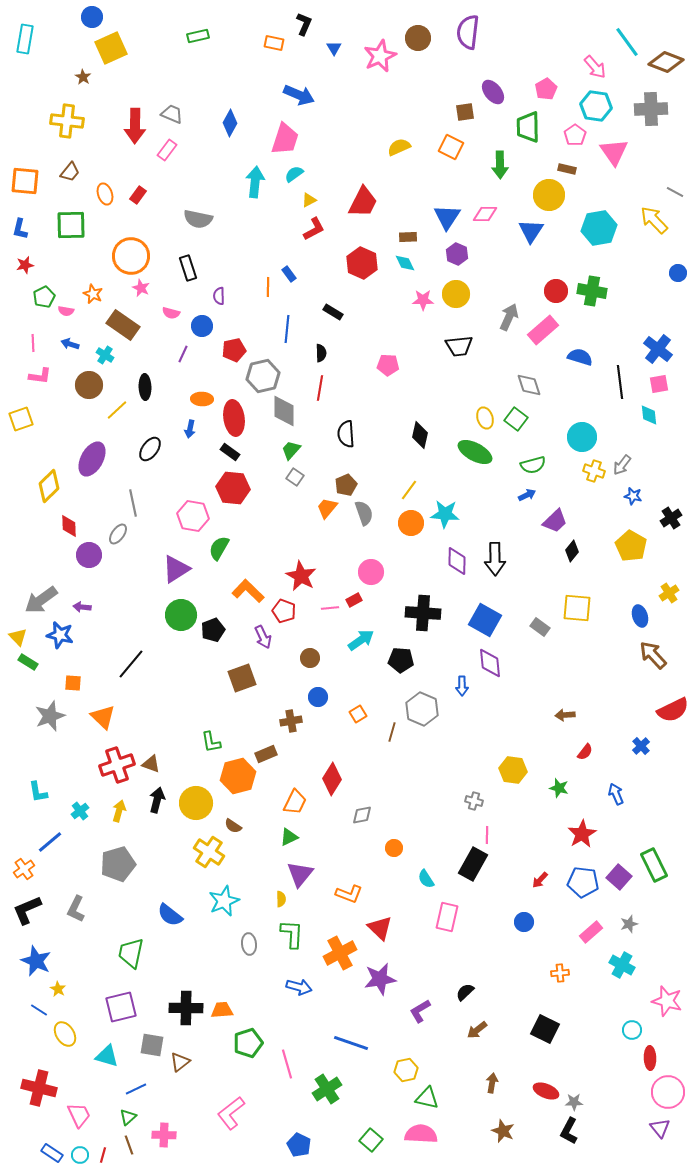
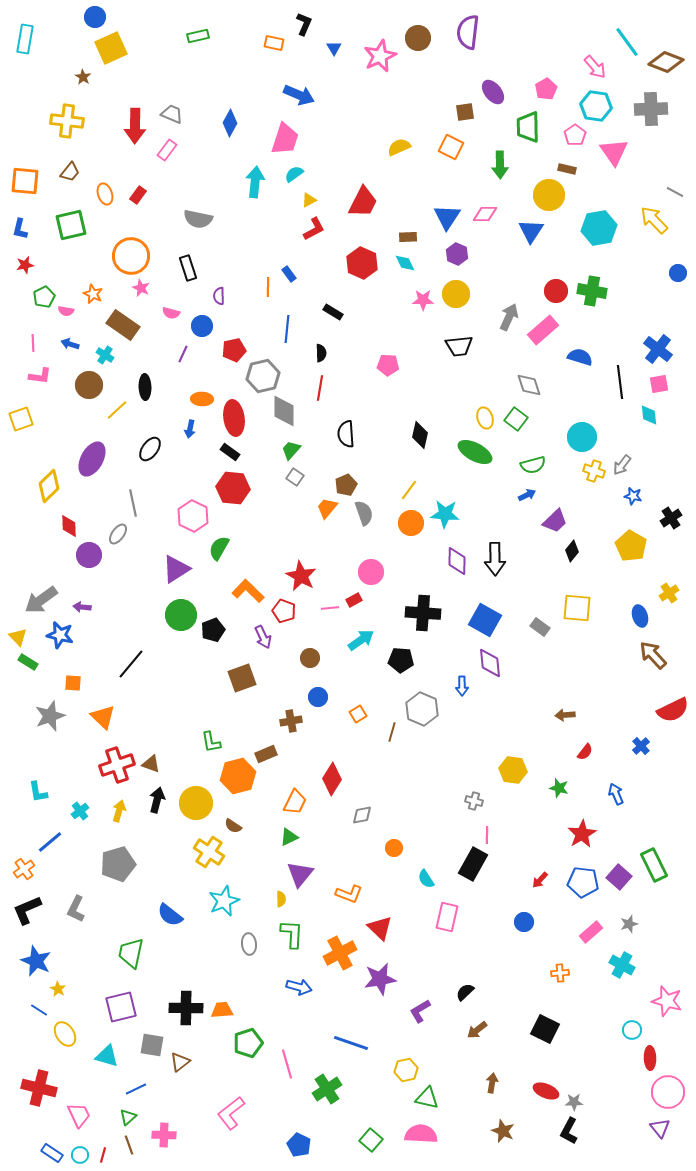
blue circle at (92, 17): moved 3 px right
green square at (71, 225): rotated 12 degrees counterclockwise
pink hexagon at (193, 516): rotated 16 degrees clockwise
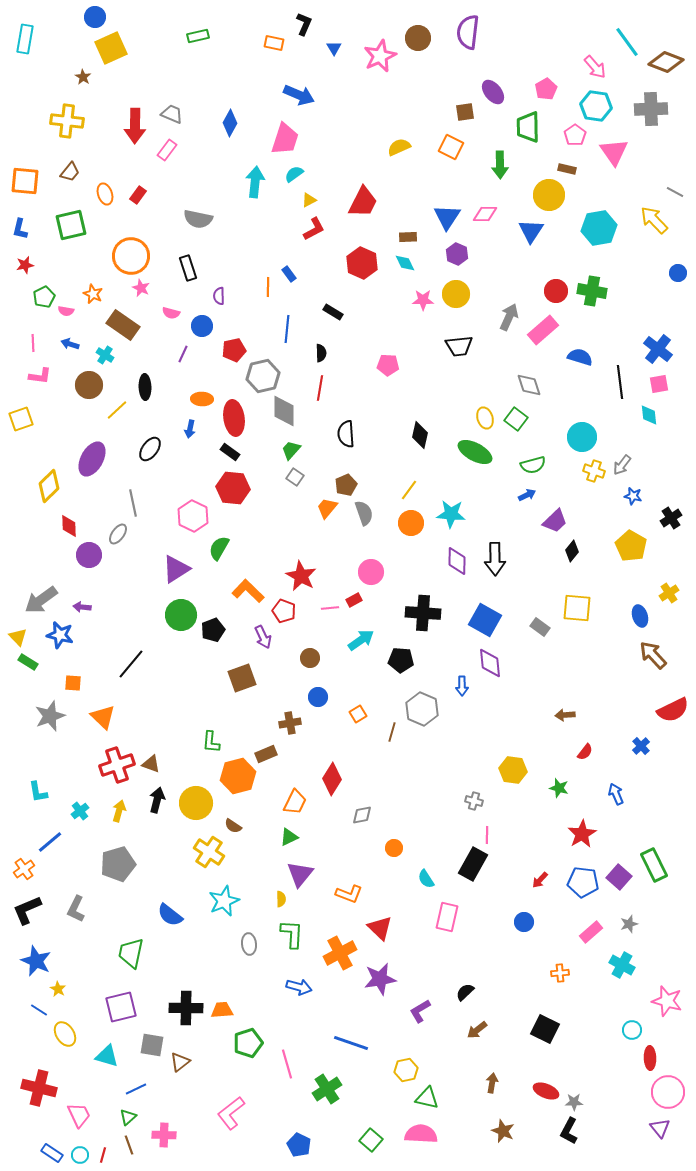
cyan star at (445, 514): moved 6 px right
brown cross at (291, 721): moved 1 px left, 2 px down
green L-shape at (211, 742): rotated 15 degrees clockwise
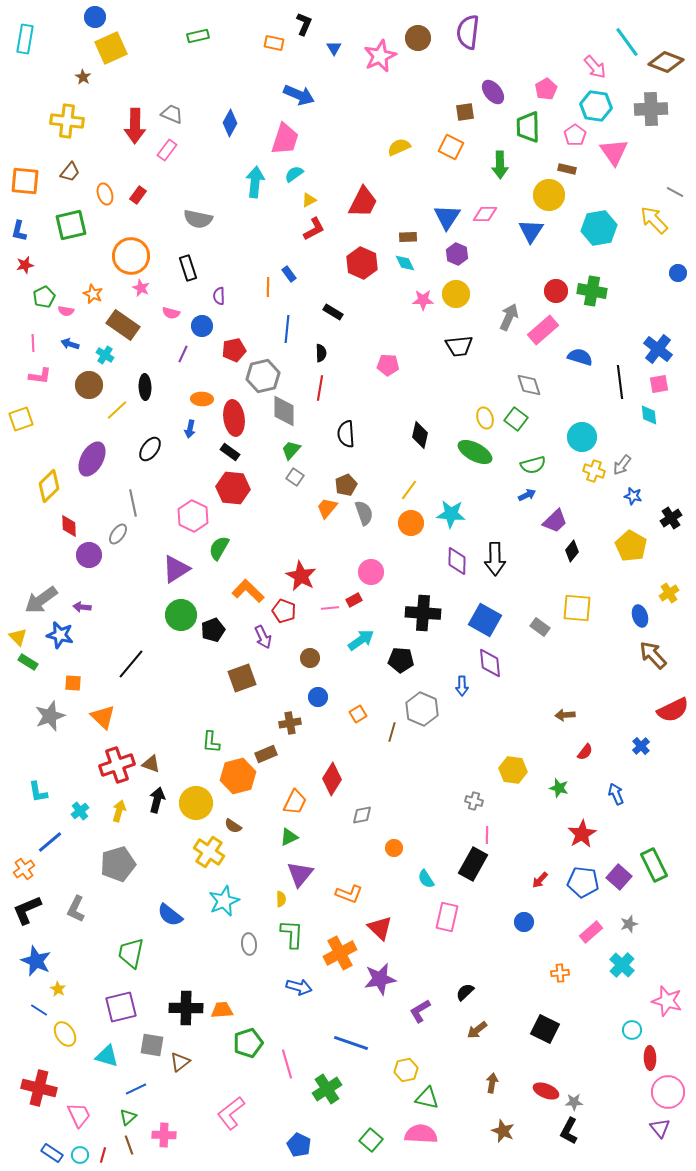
blue L-shape at (20, 229): moved 1 px left, 2 px down
cyan cross at (622, 965): rotated 15 degrees clockwise
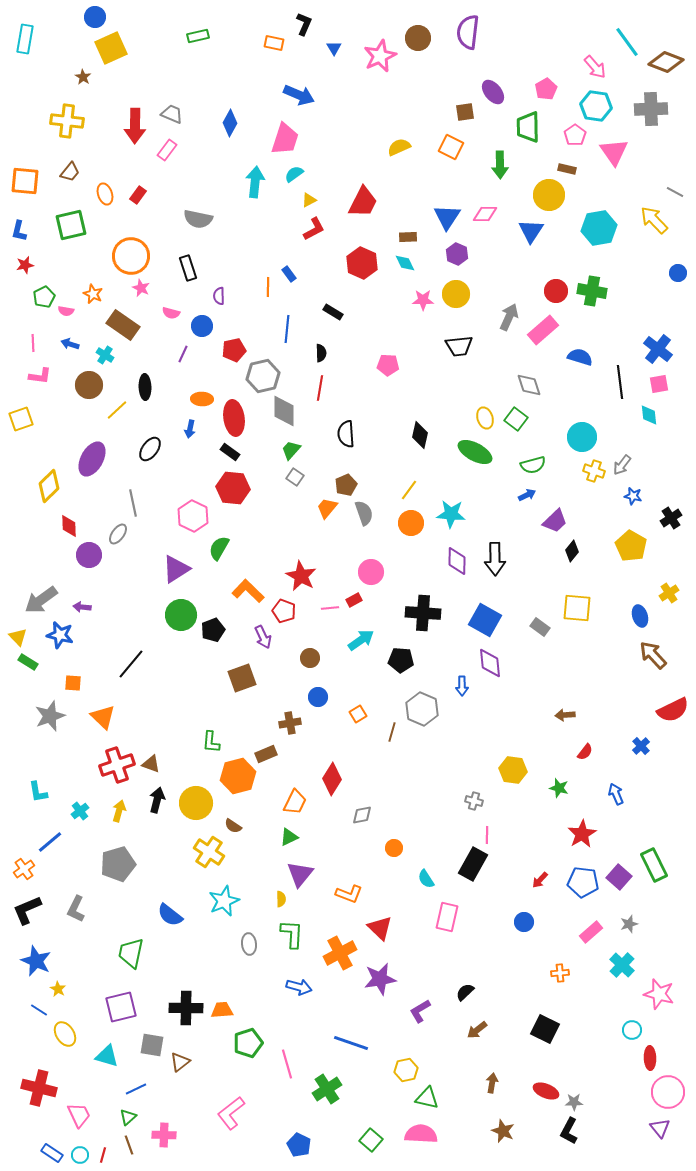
pink star at (667, 1001): moved 8 px left, 7 px up
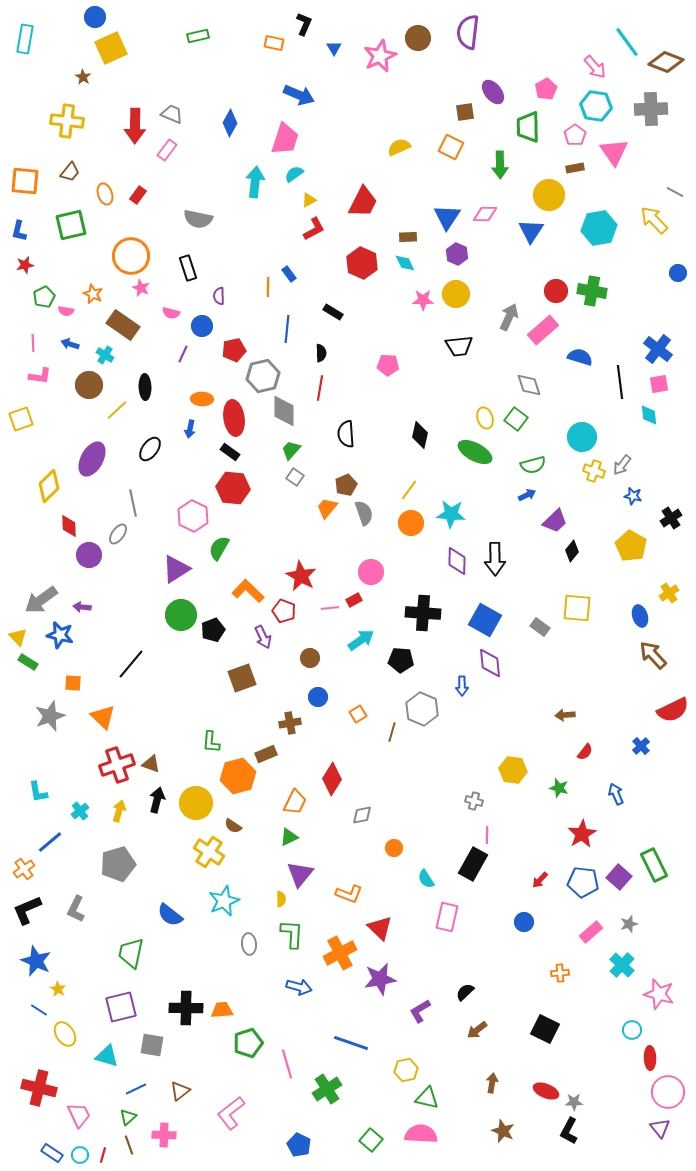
brown rectangle at (567, 169): moved 8 px right, 1 px up; rotated 24 degrees counterclockwise
brown triangle at (180, 1062): moved 29 px down
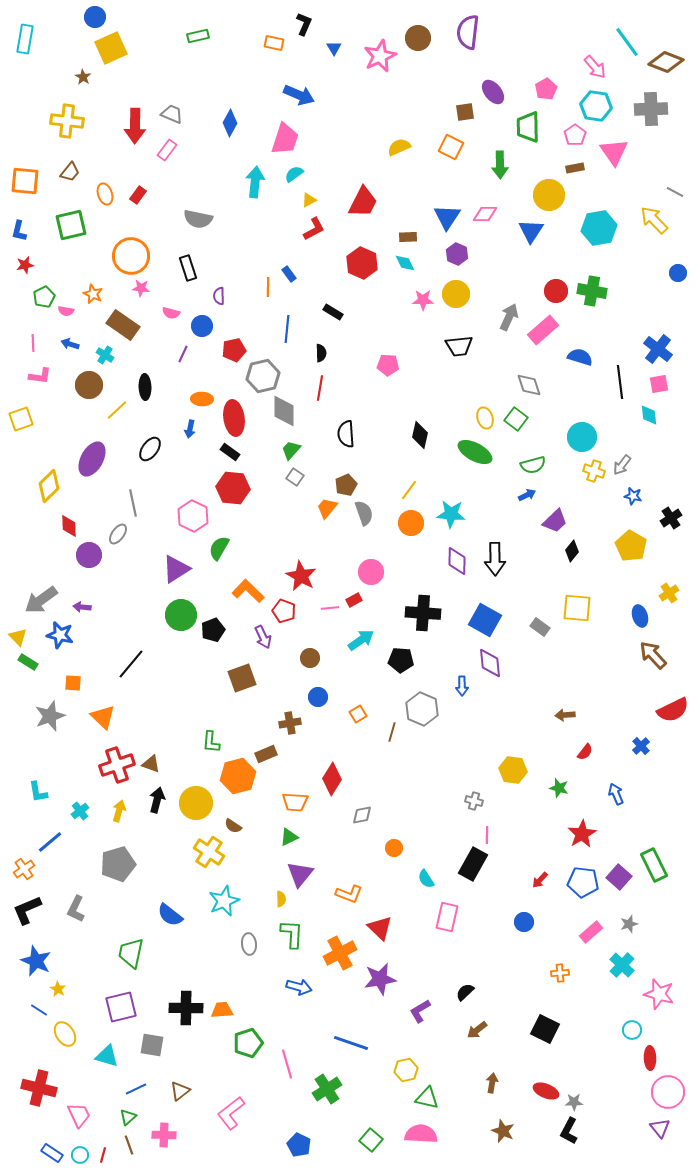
pink star at (141, 288): rotated 18 degrees counterclockwise
orange trapezoid at (295, 802): rotated 68 degrees clockwise
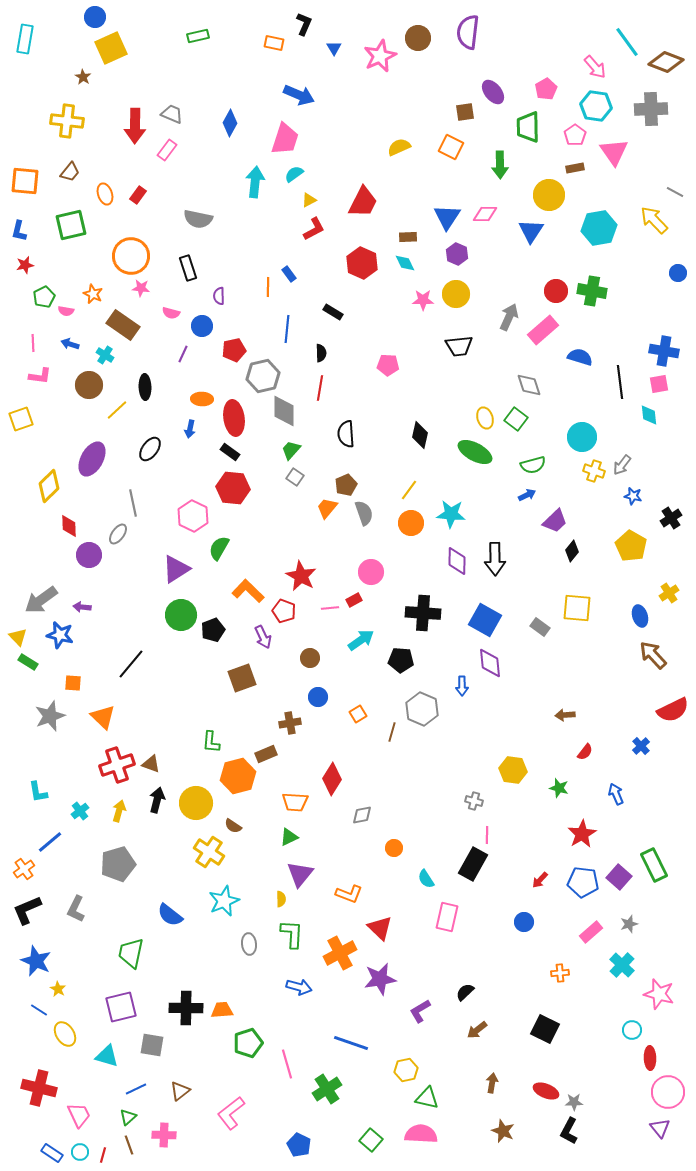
blue cross at (658, 349): moved 6 px right, 2 px down; rotated 28 degrees counterclockwise
cyan circle at (80, 1155): moved 3 px up
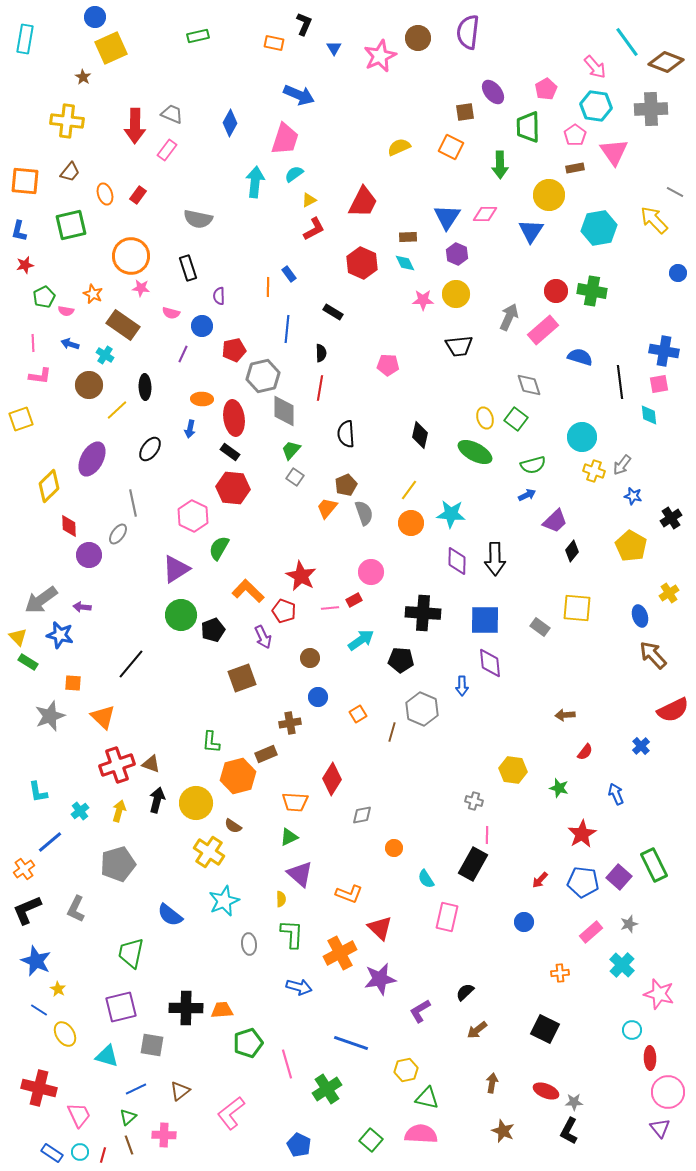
blue square at (485, 620): rotated 28 degrees counterclockwise
purple triangle at (300, 874): rotated 28 degrees counterclockwise
